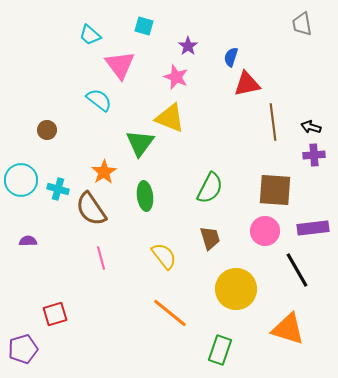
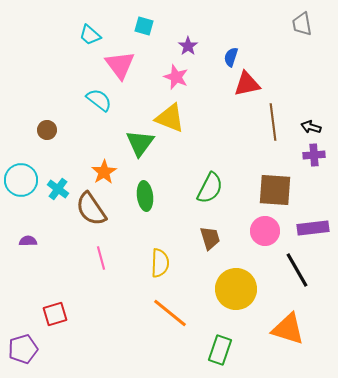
cyan cross: rotated 20 degrees clockwise
yellow semicircle: moved 4 px left, 7 px down; rotated 40 degrees clockwise
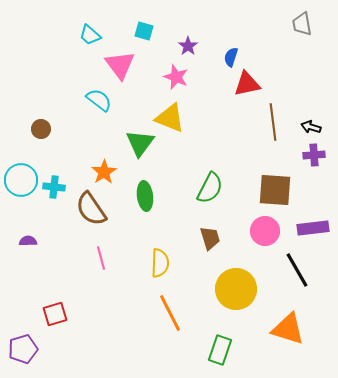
cyan square: moved 5 px down
brown circle: moved 6 px left, 1 px up
cyan cross: moved 4 px left, 2 px up; rotated 30 degrees counterclockwise
orange line: rotated 24 degrees clockwise
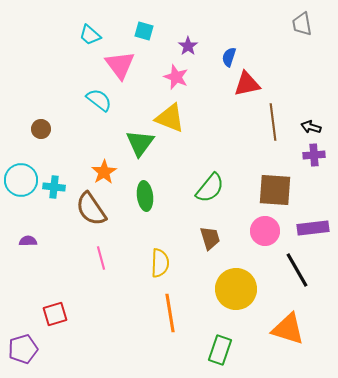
blue semicircle: moved 2 px left
green semicircle: rotated 12 degrees clockwise
orange line: rotated 18 degrees clockwise
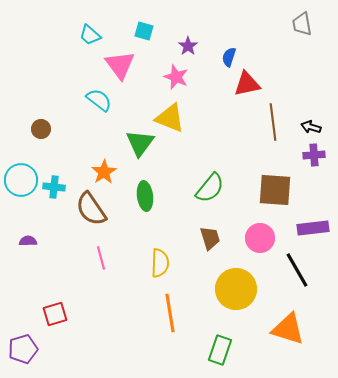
pink circle: moved 5 px left, 7 px down
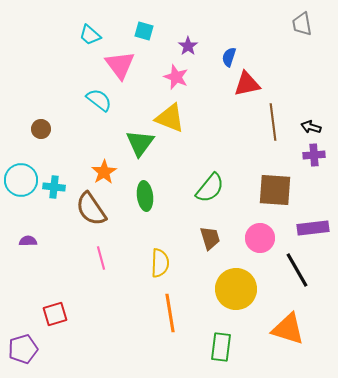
green rectangle: moved 1 px right, 3 px up; rotated 12 degrees counterclockwise
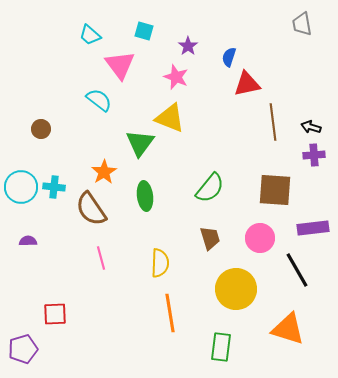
cyan circle: moved 7 px down
red square: rotated 15 degrees clockwise
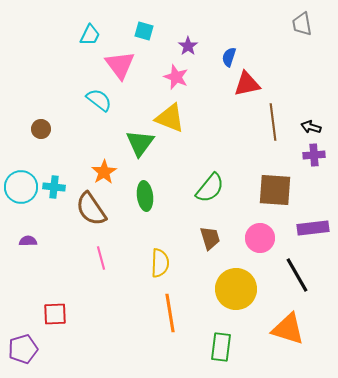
cyan trapezoid: rotated 105 degrees counterclockwise
black line: moved 5 px down
